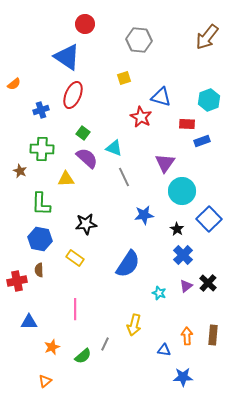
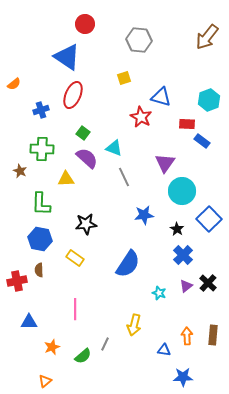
blue rectangle at (202, 141): rotated 56 degrees clockwise
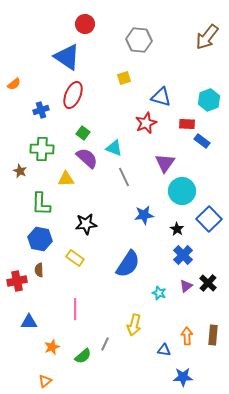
red star at (141, 117): moved 5 px right, 6 px down; rotated 20 degrees clockwise
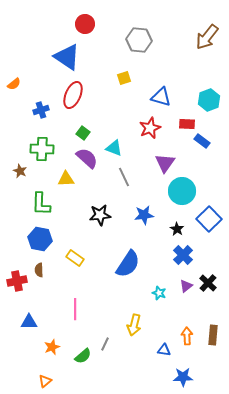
red star at (146, 123): moved 4 px right, 5 px down
black star at (86, 224): moved 14 px right, 9 px up
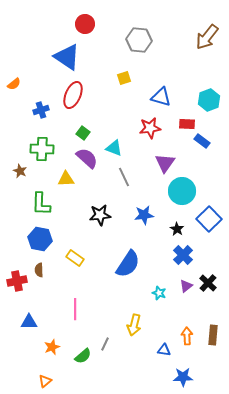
red star at (150, 128): rotated 15 degrees clockwise
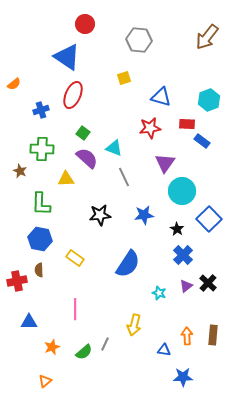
green semicircle at (83, 356): moved 1 px right, 4 px up
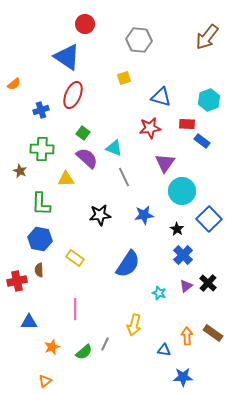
brown rectangle at (213, 335): moved 2 px up; rotated 60 degrees counterclockwise
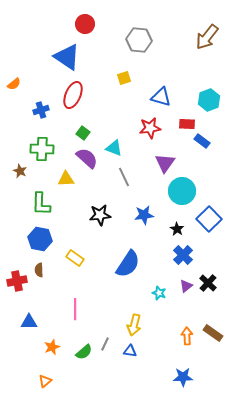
blue triangle at (164, 350): moved 34 px left, 1 px down
